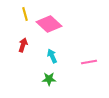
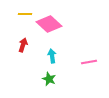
yellow line: rotated 72 degrees counterclockwise
cyan arrow: rotated 16 degrees clockwise
green star: rotated 24 degrees clockwise
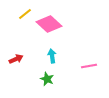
yellow line: rotated 40 degrees counterclockwise
red arrow: moved 7 px left, 14 px down; rotated 48 degrees clockwise
pink line: moved 4 px down
green star: moved 2 px left
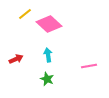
cyan arrow: moved 4 px left, 1 px up
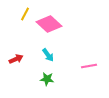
yellow line: rotated 24 degrees counterclockwise
cyan arrow: rotated 152 degrees clockwise
green star: rotated 16 degrees counterclockwise
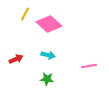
cyan arrow: rotated 40 degrees counterclockwise
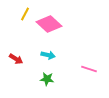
red arrow: rotated 56 degrees clockwise
pink line: moved 3 px down; rotated 28 degrees clockwise
